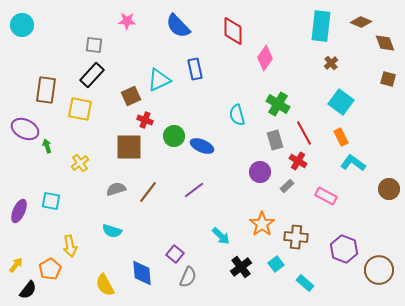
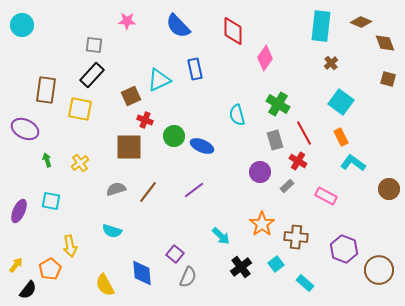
green arrow at (47, 146): moved 14 px down
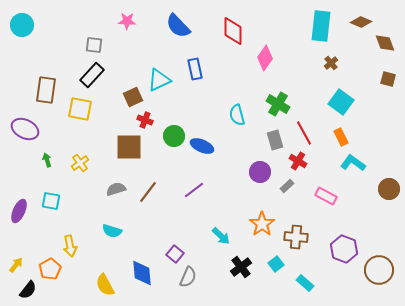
brown square at (131, 96): moved 2 px right, 1 px down
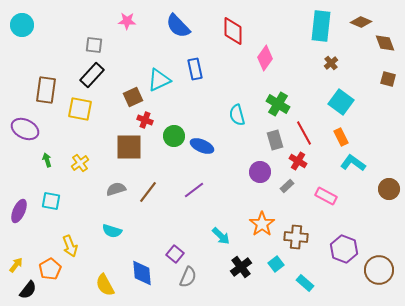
yellow arrow at (70, 246): rotated 10 degrees counterclockwise
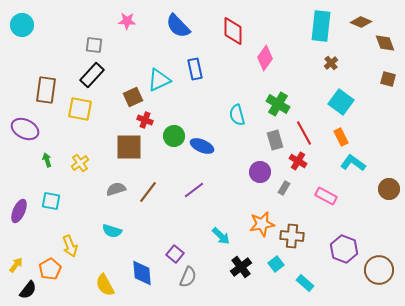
gray rectangle at (287, 186): moved 3 px left, 2 px down; rotated 16 degrees counterclockwise
orange star at (262, 224): rotated 25 degrees clockwise
brown cross at (296, 237): moved 4 px left, 1 px up
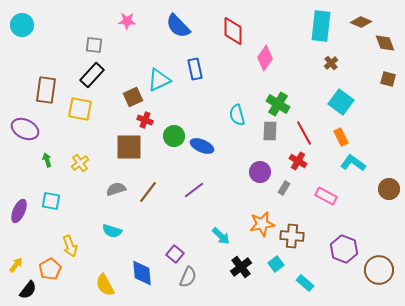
gray rectangle at (275, 140): moved 5 px left, 9 px up; rotated 18 degrees clockwise
